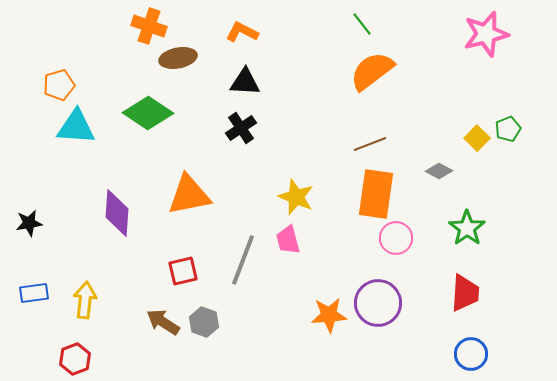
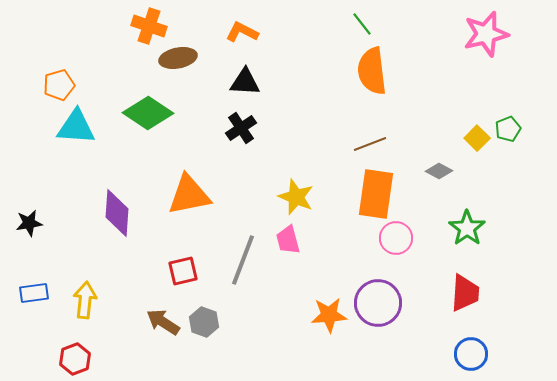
orange semicircle: rotated 60 degrees counterclockwise
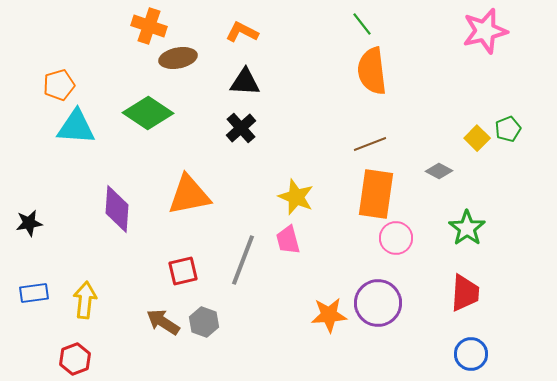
pink star: moved 1 px left, 3 px up
black cross: rotated 8 degrees counterclockwise
purple diamond: moved 4 px up
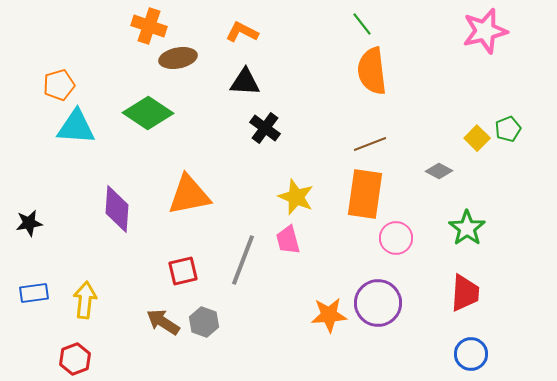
black cross: moved 24 px right; rotated 12 degrees counterclockwise
orange rectangle: moved 11 px left
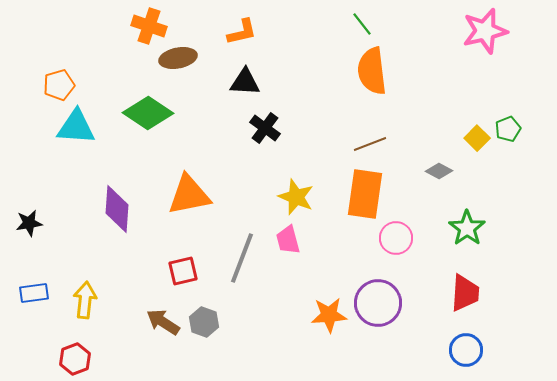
orange L-shape: rotated 140 degrees clockwise
gray line: moved 1 px left, 2 px up
blue circle: moved 5 px left, 4 px up
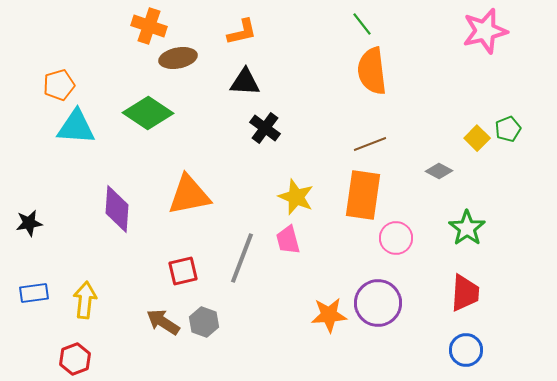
orange rectangle: moved 2 px left, 1 px down
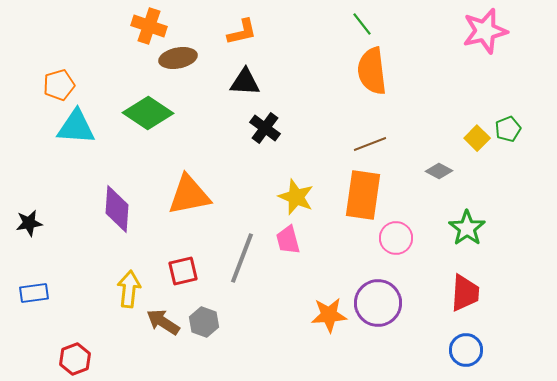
yellow arrow: moved 44 px right, 11 px up
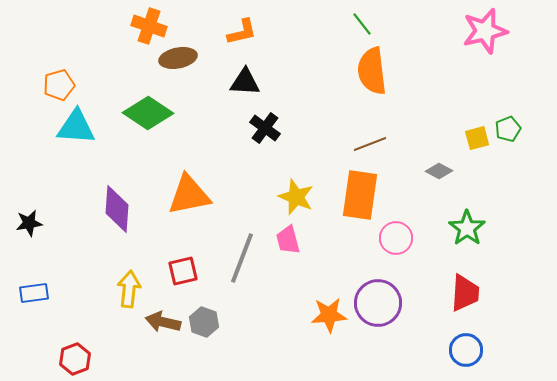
yellow square: rotated 30 degrees clockwise
orange rectangle: moved 3 px left
brown arrow: rotated 20 degrees counterclockwise
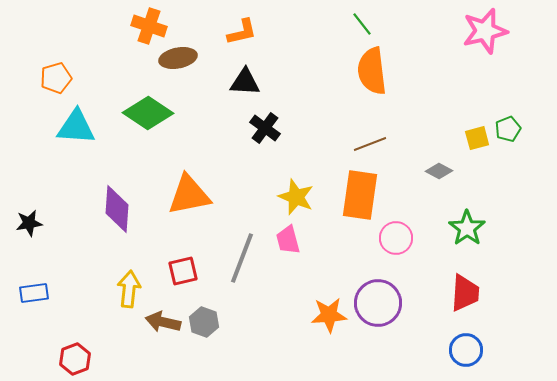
orange pentagon: moved 3 px left, 7 px up
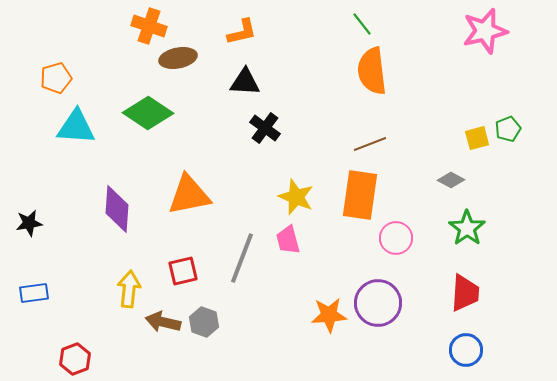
gray diamond: moved 12 px right, 9 px down
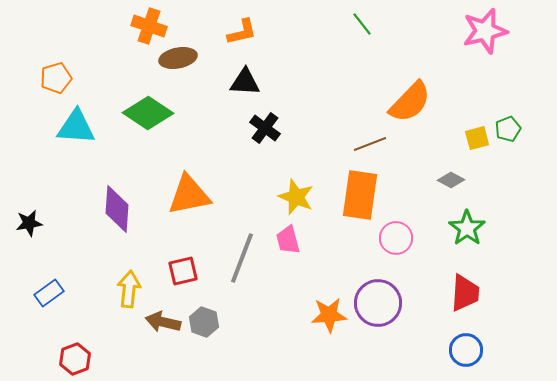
orange semicircle: moved 38 px right, 31 px down; rotated 129 degrees counterclockwise
blue rectangle: moved 15 px right; rotated 28 degrees counterclockwise
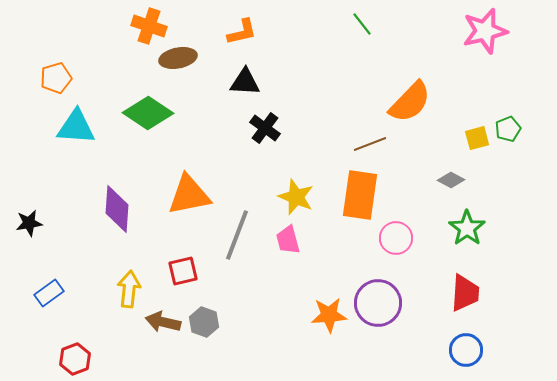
gray line: moved 5 px left, 23 px up
